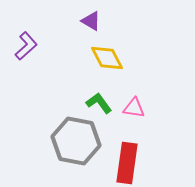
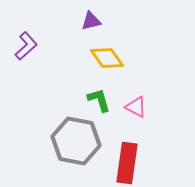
purple triangle: rotated 45 degrees counterclockwise
yellow diamond: rotated 8 degrees counterclockwise
green L-shape: moved 3 px up; rotated 20 degrees clockwise
pink triangle: moved 2 px right, 1 px up; rotated 20 degrees clockwise
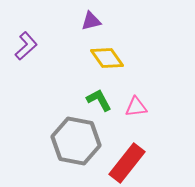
green L-shape: rotated 12 degrees counterclockwise
pink triangle: rotated 35 degrees counterclockwise
red rectangle: rotated 30 degrees clockwise
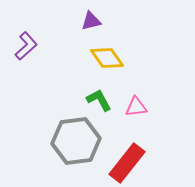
gray hexagon: rotated 18 degrees counterclockwise
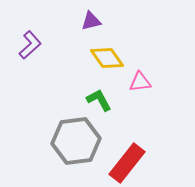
purple L-shape: moved 4 px right, 1 px up
pink triangle: moved 4 px right, 25 px up
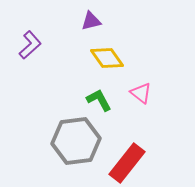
pink triangle: moved 1 px right, 11 px down; rotated 45 degrees clockwise
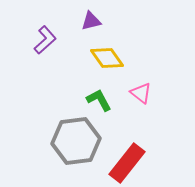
purple L-shape: moved 15 px right, 5 px up
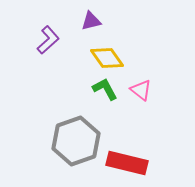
purple L-shape: moved 3 px right
pink triangle: moved 3 px up
green L-shape: moved 6 px right, 11 px up
gray hexagon: rotated 12 degrees counterclockwise
red rectangle: rotated 66 degrees clockwise
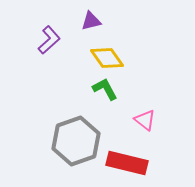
purple L-shape: moved 1 px right
pink triangle: moved 4 px right, 30 px down
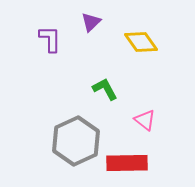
purple triangle: moved 1 px down; rotated 30 degrees counterclockwise
purple L-shape: moved 1 px right, 1 px up; rotated 48 degrees counterclockwise
yellow diamond: moved 34 px right, 16 px up
gray hexagon: rotated 6 degrees counterclockwise
red rectangle: rotated 15 degrees counterclockwise
